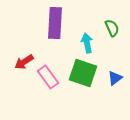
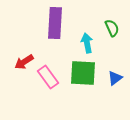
green square: rotated 16 degrees counterclockwise
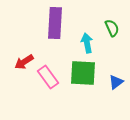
blue triangle: moved 1 px right, 4 px down
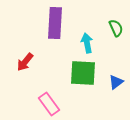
green semicircle: moved 4 px right
red arrow: moved 1 px right; rotated 18 degrees counterclockwise
pink rectangle: moved 1 px right, 27 px down
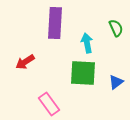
red arrow: rotated 18 degrees clockwise
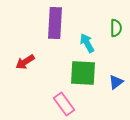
green semicircle: rotated 24 degrees clockwise
cyan arrow: rotated 18 degrees counterclockwise
pink rectangle: moved 15 px right
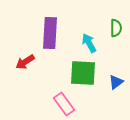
purple rectangle: moved 5 px left, 10 px down
cyan arrow: moved 2 px right
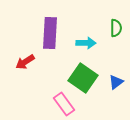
cyan arrow: moved 3 px left; rotated 120 degrees clockwise
green square: moved 5 px down; rotated 32 degrees clockwise
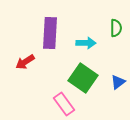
blue triangle: moved 2 px right
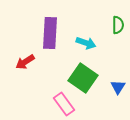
green semicircle: moved 2 px right, 3 px up
cyan arrow: rotated 18 degrees clockwise
blue triangle: moved 5 px down; rotated 21 degrees counterclockwise
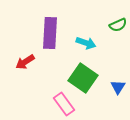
green semicircle: rotated 66 degrees clockwise
